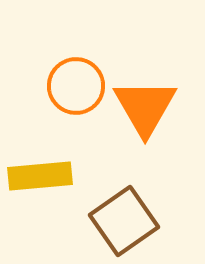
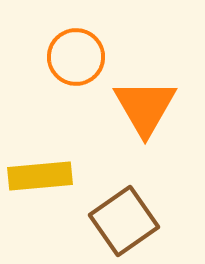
orange circle: moved 29 px up
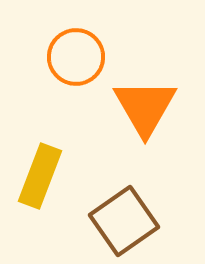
yellow rectangle: rotated 64 degrees counterclockwise
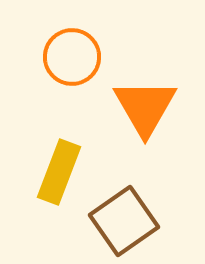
orange circle: moved 4 px left
yellow rectangle: moved 19 px right, 4 px up
